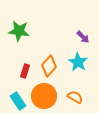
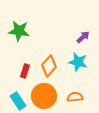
purple arrow: rotated 88 degrees counterclockwise
cyan star: rotated 18 degrees counterclockwise
orange semicircle: rotated 35 degrees counterclockwise
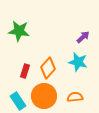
orange diamond: moved 1 px left, 2 px down
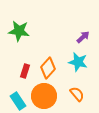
orange semicircle: moved 2 px right, 3 px up; rotated 56 degrees clockwise
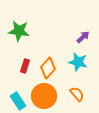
red rectangle: moved 5 px up
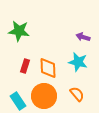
purple arrow: rotated 120 degrees counterclockwise
orange diamond: rotated 45 degrees counterclockwise
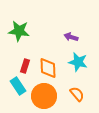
purple arrow: moved 12 px left
cyan rectangle: moved 15 px up
